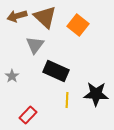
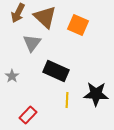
brown arrow: moved 1 px right, 3 px up; rotated 48 degrees counterclockwise
orange square: rotated 15 degrees counterclockwise
gray triangle: moved 3 px left, 2 px up
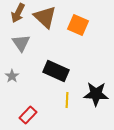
gray triangle: moved 11 px left; rotated 12 degrees counterclockwise
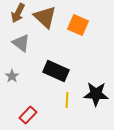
gray triangle: rotated 18 degrees counterclockwise
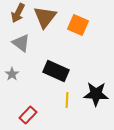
brown triangle: rotated 25 degrees clockwise
gray star: moved 2 px up
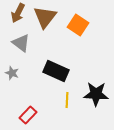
orange square: rotated 10 degrees clockwise
gray star: moved 1 px up; rotated 16 degrees counterclockwise
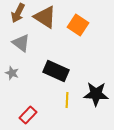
brown triangle: rotated 35 degrees counterclockwise
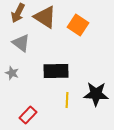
black rectangle: rotated 25 degrees counterclockwise
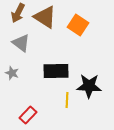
black star: moved 7 px left, 8 px up
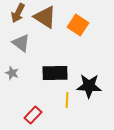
black rectangle: moved 1 px left, 2 px down
red rectangle: moved 5 px right
